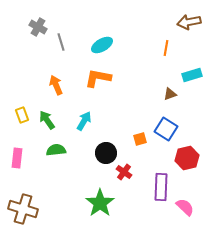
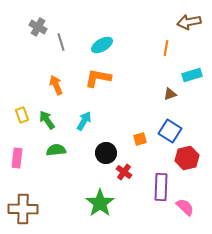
blue square: moved 4 px right, 2 px down
brown cross: rotated 16 degrees counterclockwise
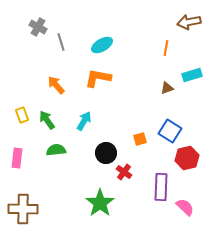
orange arrow: rotated 18 degrees counterclockwise
brown triangle: moved 3 px left, 6 px up
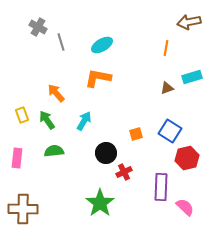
cyan rectangle: moved 2 px down
orange arrow: moved 8 px down
orange square: moved 4 px left, 5 px up
green semicircle: moved 2 px left, 1 px down
red cross: rotated 28 degrees clockwise
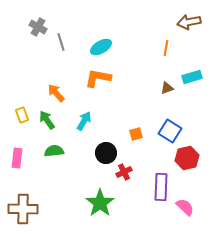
cyan ellipse: moved 1 px left, 2 px down
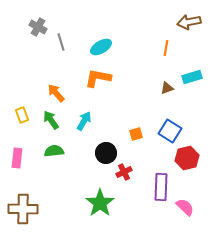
green arrow: moved 4 px right
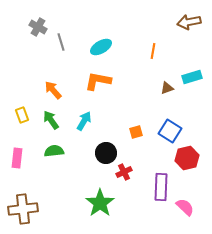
orange line: moved 13 px left, 3 px down
orange L-shape: moved 3 px down
orange arrow: moved 3 px left, 3 px up
orange square: moved 2 px up
brown cross: rotated 8 degrees counterclockwise
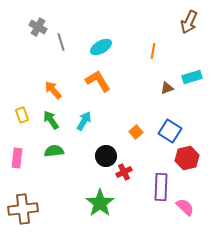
brown arrow: rotated 55 degrees counterclockwise
orange L-shape: rotated 48 degrees clockwise
orange square: rotated 24 degrees counterclockwise
black circle: moved 3 px down
